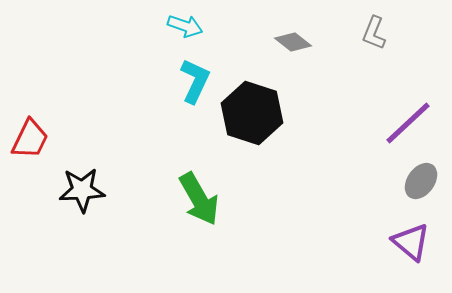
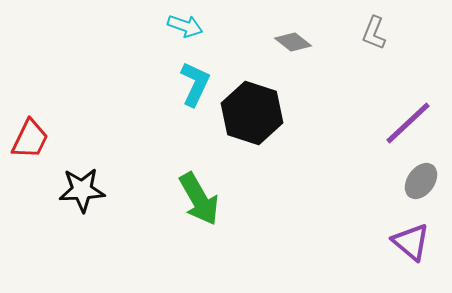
cyan L-shape: moved 3 px down
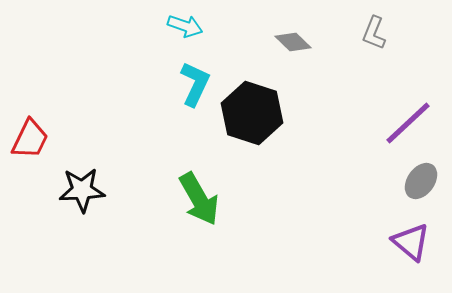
gray diamond: rotated 6 degrees clockwise
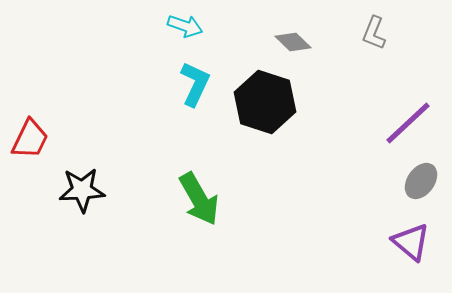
black hexagon: moved 13 px right, 11 px up
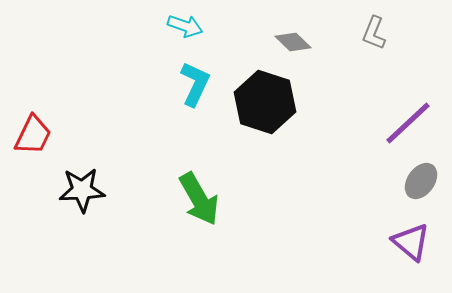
red trapezoid: moved 3 px right, 4 px up
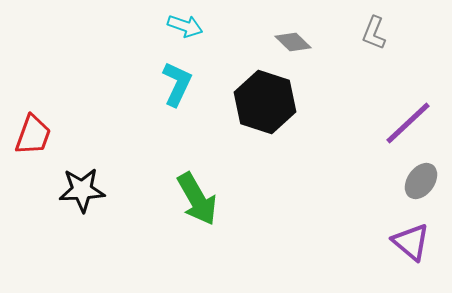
cyan L-shape: moved 18 px left
red trapezoid: rotated 6 degrees counterclockwise
green arrow: moved 2 px left
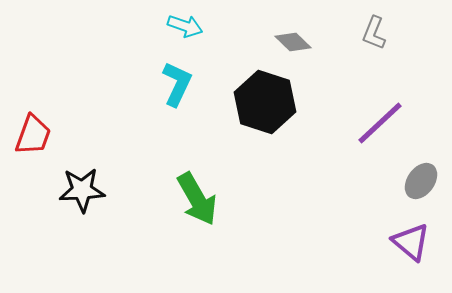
purple line: moved 28 px left
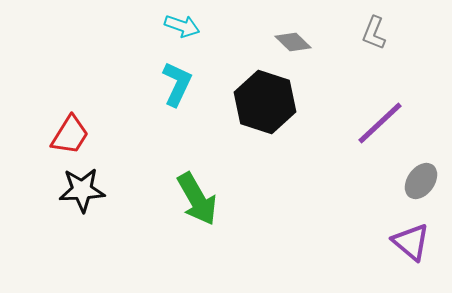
cyan arrow: moved 3 px left
red trapezoid: moved 37 px right; rotated 12 degrees clockwise
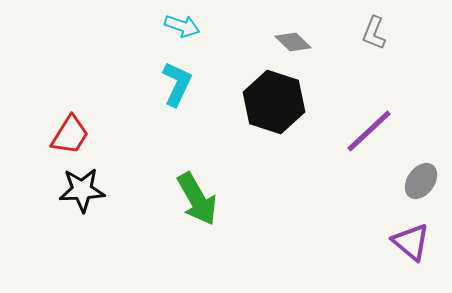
black hexagon: moved 9 px right
purple line: moved 11 px left, 8 px down
